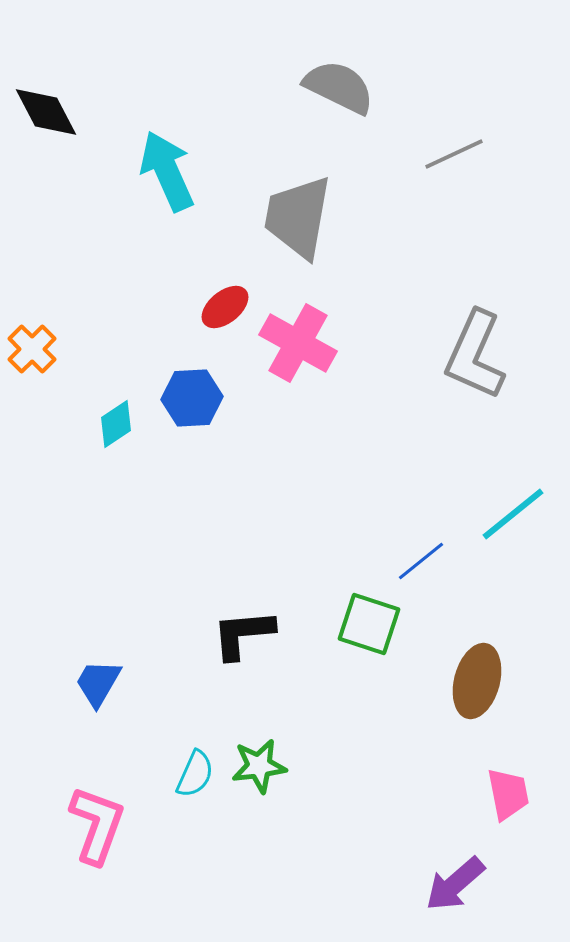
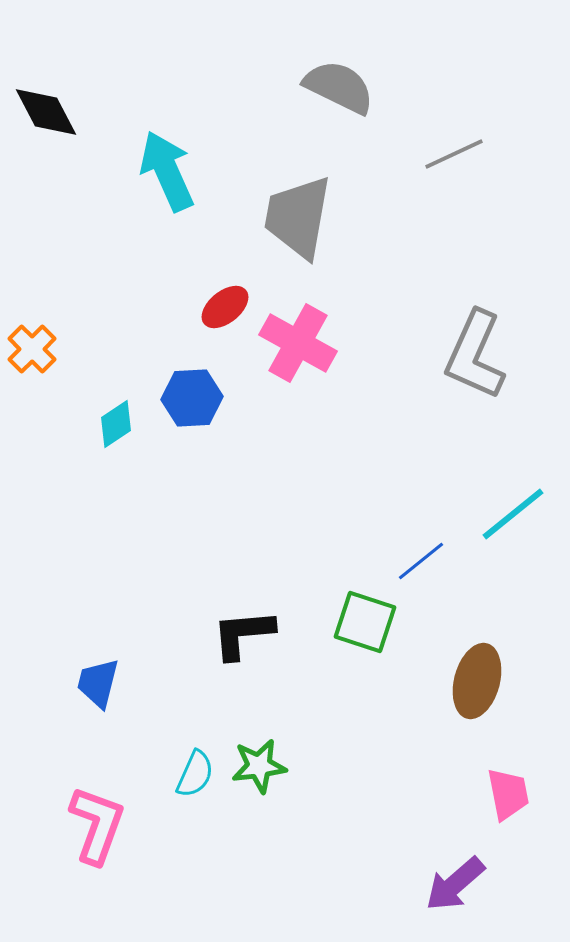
green square: moved 4 px left, 2 px up
blue trapezoid: rotated 16 degrees counterclockwise
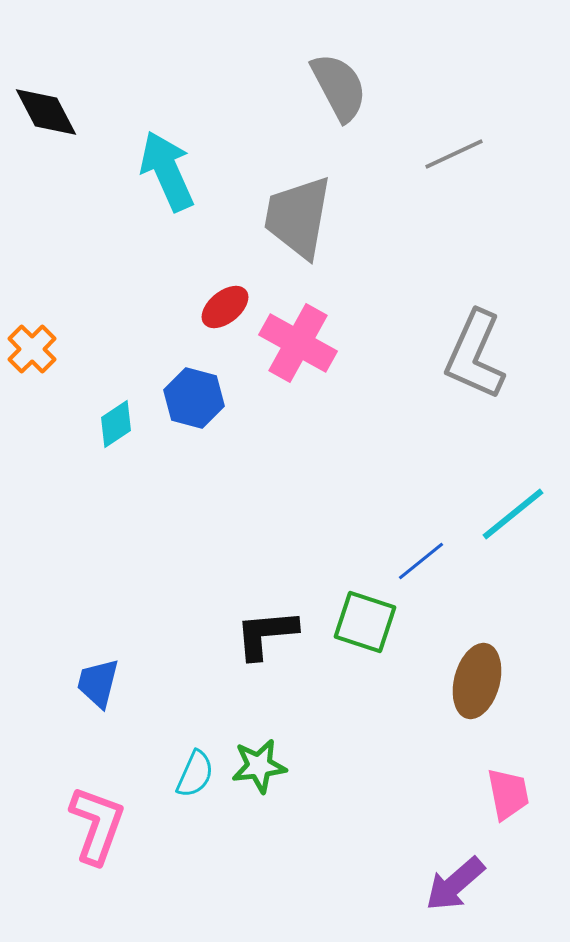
gray semicircle: rotated 36 degrees clockwise
blue hexagon: moved 2 px right; rotated 18 degrees clockwise
black L-shape: moved 23 px right
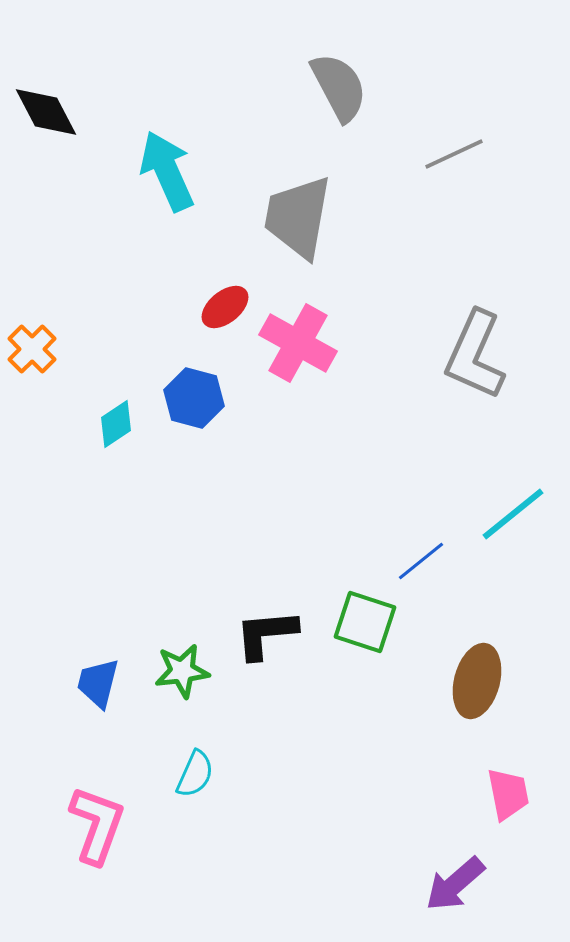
green star: moved 77 px left, 95 px up
